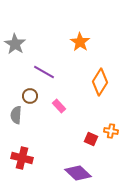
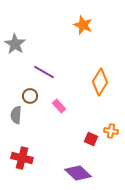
orange star: moved 3 px right, 17 px up; rotated 12 degrees counterclockwise
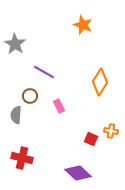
pink rectangle: rotated 16 degrees clockwise
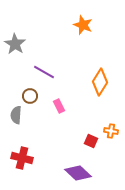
red square: moved 2 px down
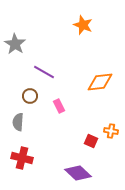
orange diamond: rotated 52 degrees clockwise
gray semicircle: moved 2 px right, 7 px down
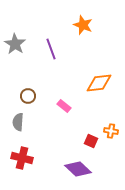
purple line: moved 7 px right, 23 px up; rotated 40 degrees clockwise
orange diamond: moved 1 px left, 1 px down
brown circle: moved 2 px left
pink rectangle: moved 5 px right; rotated 24 degrees counterclockwise
purple diamond: moved 4 px up
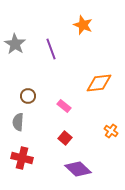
orange cross: rotated 24 degrees clockwise
red square: moved 26 px left, 3 px up; rotated 16 degrees clockwise
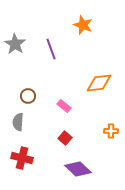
orange cross: rotated 32 degrees counterclockwise
